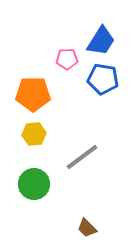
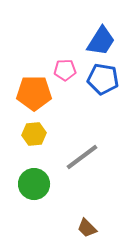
pink pentagon: moved 2 px left, 11 px down
orange pentagon: moved 1 px right, 1 px up
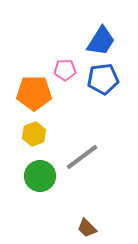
blue pentagon: rotated 16 degrees counterclockwise
yellow hexagon: rotated 15 degrees counterclockwise
green circle: moved 6 px right, 8 px up
